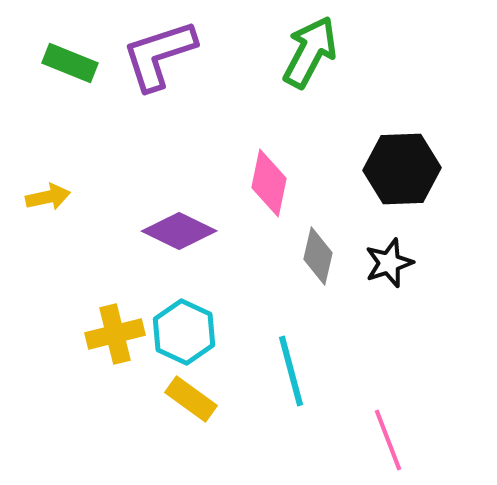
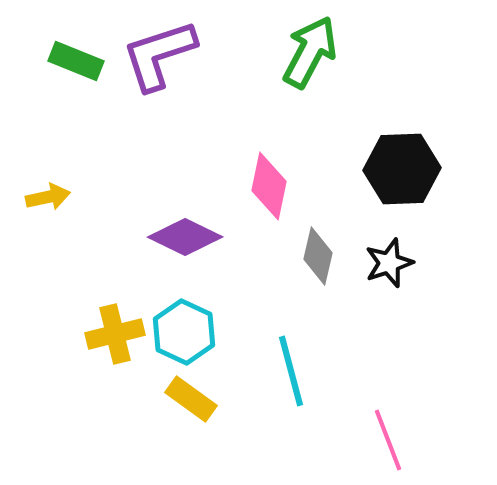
green rectangle: moved 6 px right, 2 px up
pink diamond: moved 3 px down
purple diamond: moved 6 px right, 6 px down
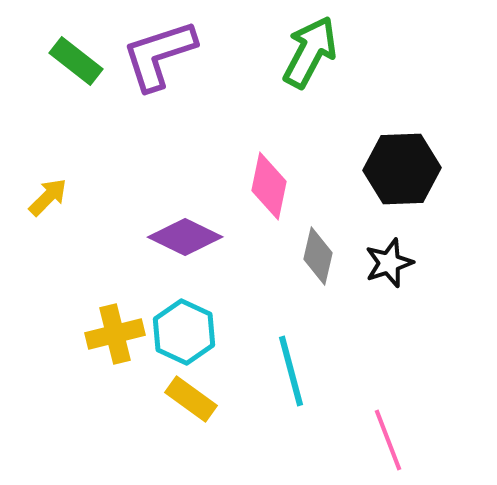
green rectangle: rotated 16 degrees clockwise
yellow arrow: rotated 33 degrees counterclockwise
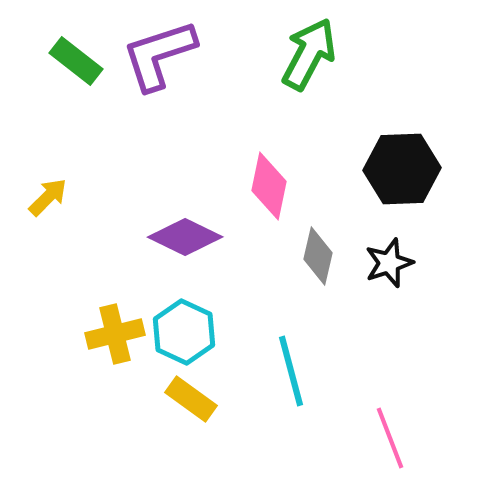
green arrow: moved 1 px left, 2 px down
pink line: moved 2 px right, 2 px up
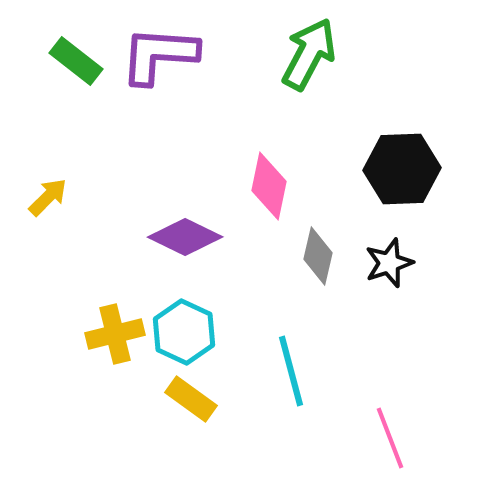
purple L-shape: rotated 22 degrees clockwise
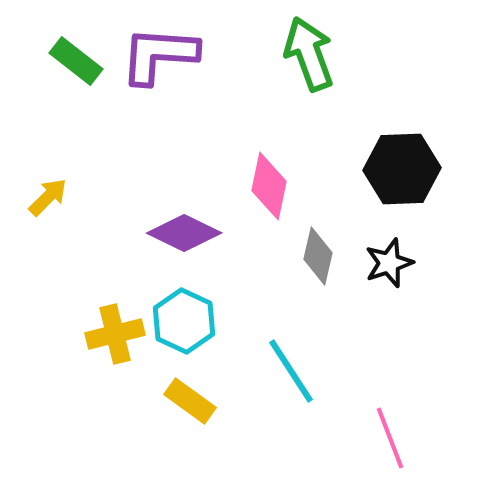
green arrow: rotated 48 degrees counterclockwise
purple diamond: moved 1 px left, 4 px up
cyan hexagon: moved 11 px up
cyan line: rotated 18 degrees counterclockwise
yellow rectangle: moved 1 px left, 2 px down
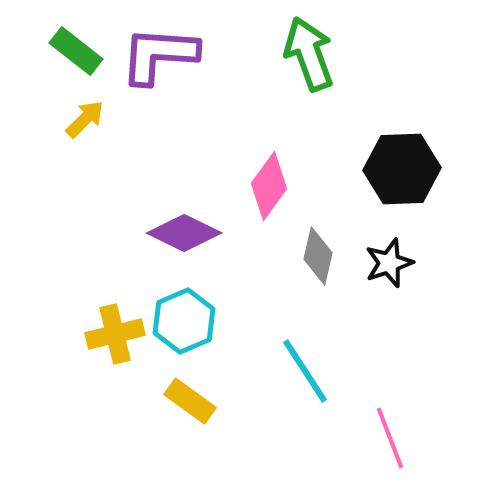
green rectangle: moved 10 px up
pink diamond: rotated 24 degrees clockwise
yellow arrow: moved 37 px right, 78 px up
cyan hexagon: rotated 12 degrees clockwise
cyan line: moved 14 px right
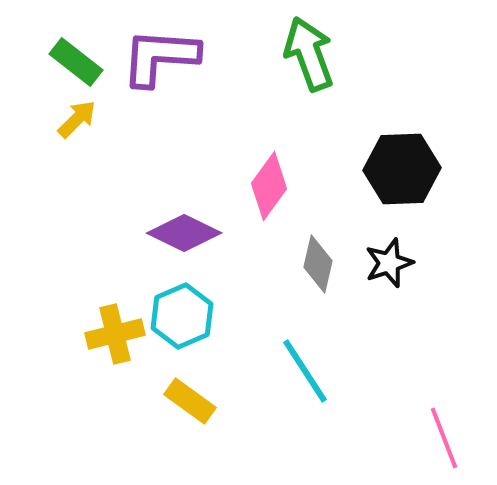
green rectangle: moved 11 px down
purple L-shape: moved 1 px right, 2 px down
yellow arrow: moved 8 px left
gray diamond: moved 8 px down
cyan hexagon: moved 2 px left, 5 px up
pink line: moved 54 px right
